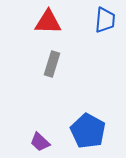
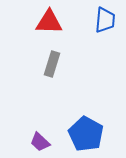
red triangle: moved 1 px right
blue pentagon: moved 2 px left, 3 px down
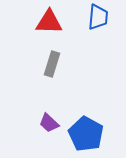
blue trapezoid: moved 7 px left, 3 px up
purple trapezoid: moved 9 px right, 19 px up
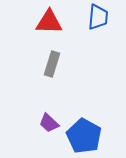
blue pentagon: moved 2 px left, 2 px down
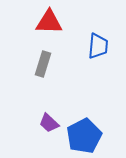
blue trapezoid: moved 29 px down
gray rectangle: moved 9 px left
blue pentagon: rotated 16 degrees clockwise
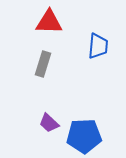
blue pentagon: rotated 24 degrees clockwise
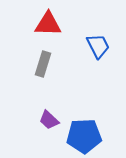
red triangle: moved 1 px left, 2 px down
blue trapezoid: rotated 32 degrees counterclockwise
purple trapezoid: moved 3 px up
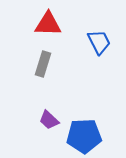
blue trapezoid: moved 1 px right, 4 px up
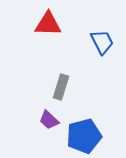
blue trapezoid: moved 3 px right
gray rectangle: moved 18 px right, 23 px down
blue pentagon: rotated 12 degrees counterclockwise
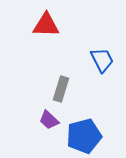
red triangle: moved 2 px left, 1 px down
blue trapezoid: moved 18 px down
gray rectangle: moved 2 px down
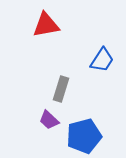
red triangle: rotated 12 degrees counterclockwise
blue trapezoid: rotated 60 degrees clockwise
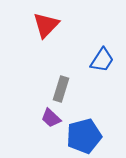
red triangle: rotated 36 degrees counterclockwise
purple trapezoid: moved 2 px right, 2 px up
